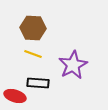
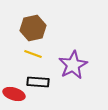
brown hexagon: rotated 15 degrees counterclockwise
black rectangle: moved 1 px up
red ellipse: moved 1 px left, 2 px up
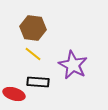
brown hexagon: rotated 20 degrees clockwise
yellow line: rotated 18 degrees clockwise
purple star: rotated 16 degrees counterclockwise
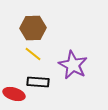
brown hexagon: rotated 10 degrees counterclockwise
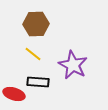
brown hexagon: moved 3 px right, 4 px up
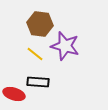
brown hexagon: moved 4 px right; rotated 10 degrees clockwise
yellow line: moved 2 px right
purple star: moved 8 px left, 19 px up; rotated 12 degrees counterclockwise
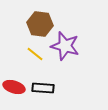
black rectangle: moved 5 px right, 6 px down
red ellipse: moved 7 px up
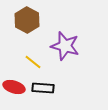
brown hexagon: moved 13 px left, 4 px up; rotated 20 degrees clockwise
yellow line: moved 2 px left, 8 px down
